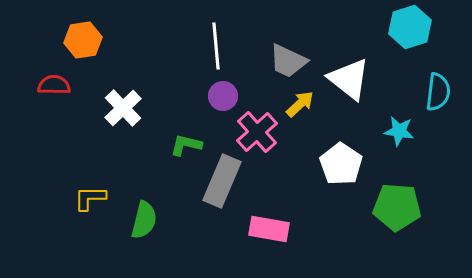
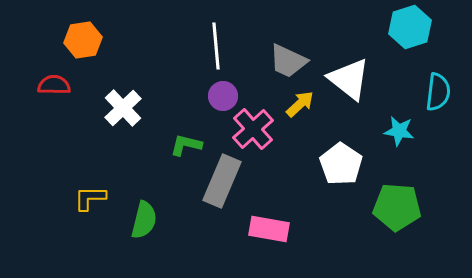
pink cross: moved 4 px left, 3 px up
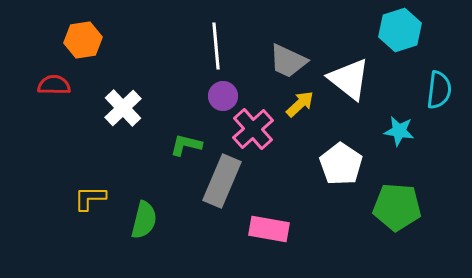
cyan hexagon: moved 10 px left, 3 px down
cyan semicircle: moved 1 px right, 2 px up
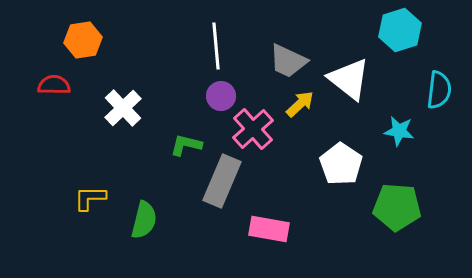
purple circle: moved 2 px left
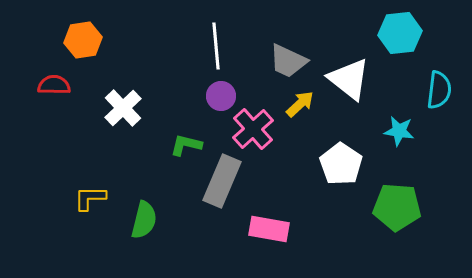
cyan hexagon: moved 3 px down; rotated 12 degrees clockwise
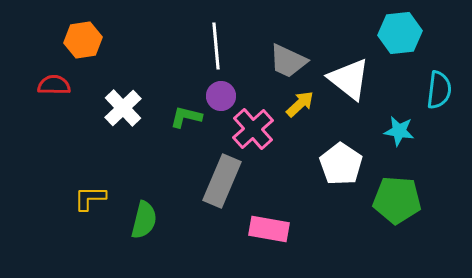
green L-shape: moved 28 px up
green pentagon: moved 7 px up
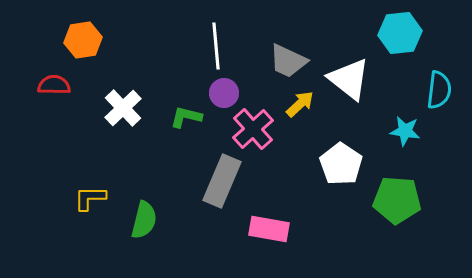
purple circle: moved 3 px right, 3 px up
cyan star: moved 6 px right
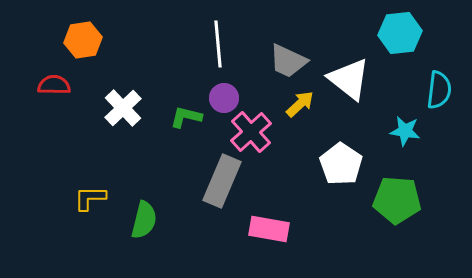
white line: moved 2 px right, 2 px up
purple circle: moved 5 px down
pink cross: moved 2 px left, 3 px down
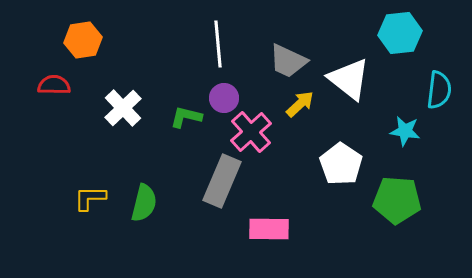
green semicircle: moved 17 px up
pink rectangle: rotated 9 degrees counterclockwise
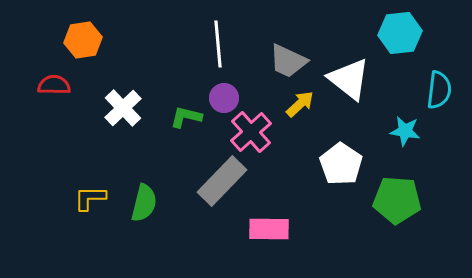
gray rectangle: rotated 21 degrees clockwise
